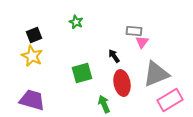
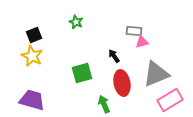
pink triangle: rotated 40 degrees clockwise
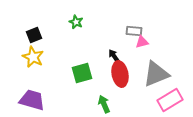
yellow star: moved 1 px right, 1 px down
red ellipse: moved 2 px left, 9 px up
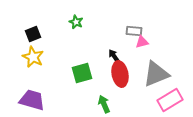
black square: moved 1 px left, 1 px up
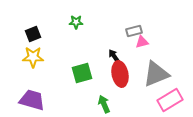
green star: rotated 24 degrees counterclockwise
gray rectangle: rotated 21 degrees counterclockwise
yellow star: rotated 25 degrees counterclockwise
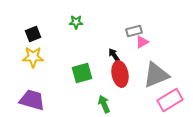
pink triangle: rotated 16 degrees counterclockwise
black arrow: moved 1 px up
gray triangle: moved 1 px down
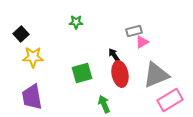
black square: moved 12 px left; rotated 21 degrees counterclockwise
purple trapezoid: moved 3 px up; rotated 116 degrees counterclockwise
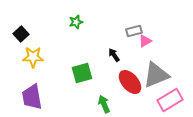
green star: rotated 16 degrees counterclockwise
pink triangle: moved 3 px right, 1 px up
red ellipse: moved 10 px right, 8 px down; rotated 30 degrees counterclockwise
